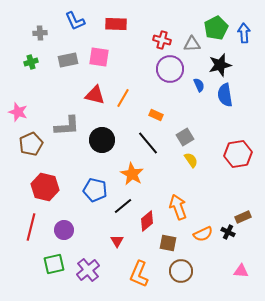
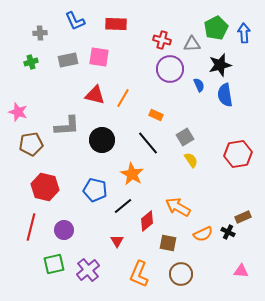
brown pentagon at (31, 144): rotated 15 degrees clockwise
orange arrow at (178, 207): rotated 40 degrees counterclockwise
brown circle at (181, 271): moved 3 px down
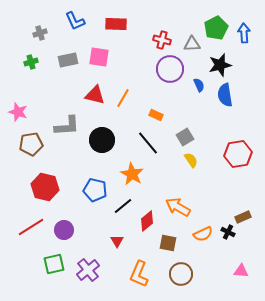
gray cross at (40, 33): rotated 16 degrees counterclockwise
red line at (31, 227): rotated 44 degrees clockwise
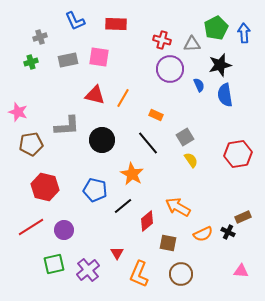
gray cross at (40, 33): moved 4 px down
red triangle at (117, 241): moved 12 px down
